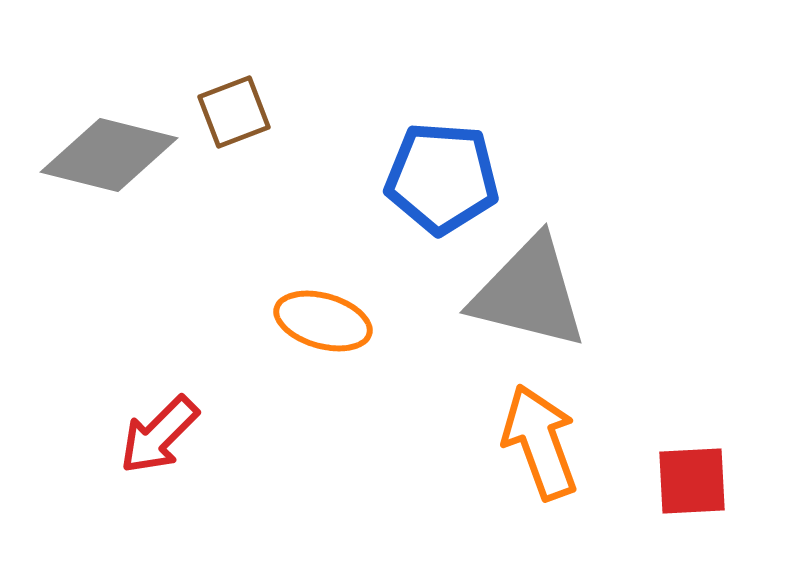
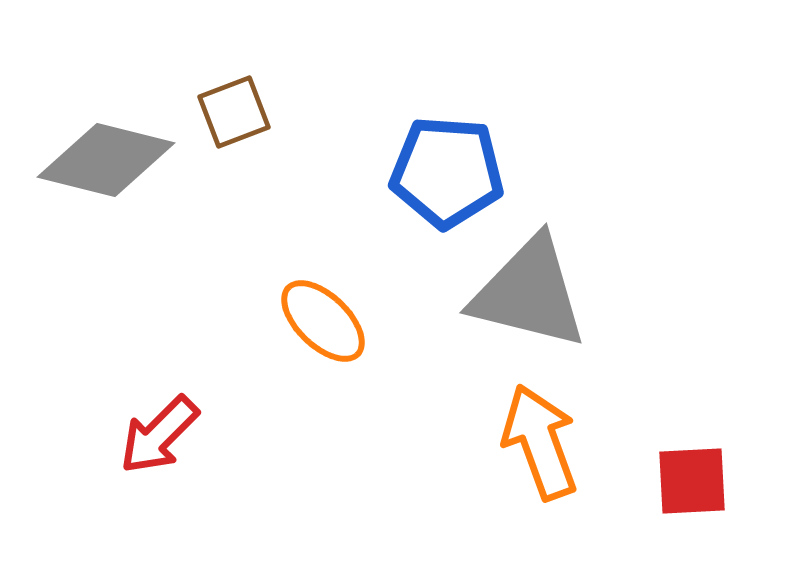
gray diamond: moved 3 px left, 5 px down
blue pentagon: moved 5 px right, 6 px up
orange ellipse: rotated 28 degrees clockwise
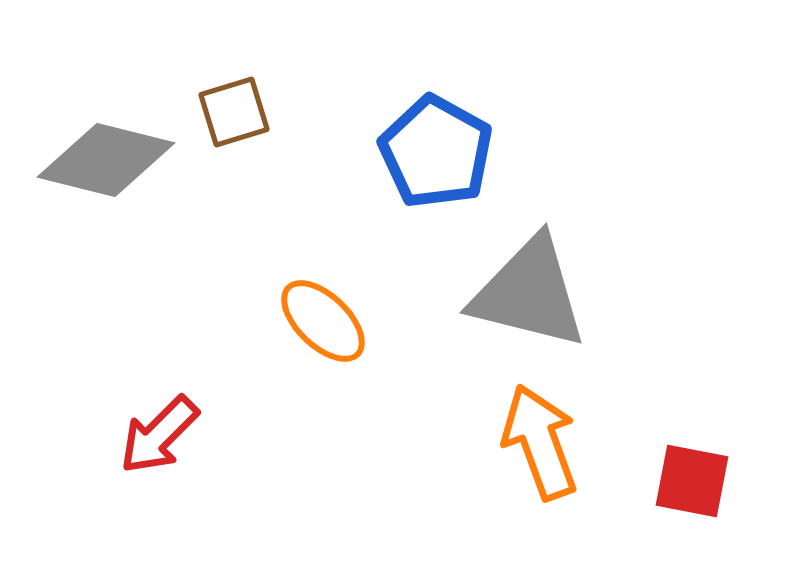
brown square: rotated 4 degrees clockwise
blue pentagon: moved 11 px left, 20 px up; rotated 25 degrees clockwise
red square: rotated 14 degrees clockwise
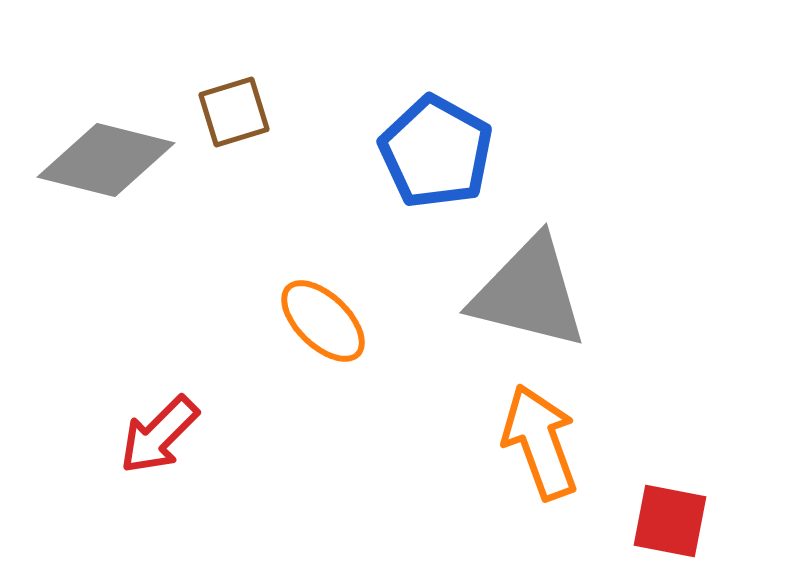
red square: moved 22 px left, 40 px down
